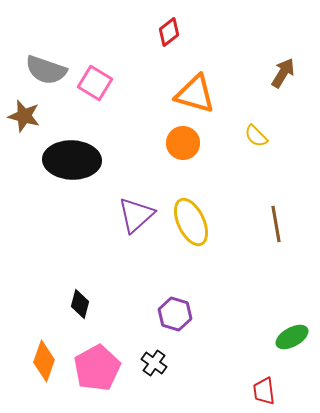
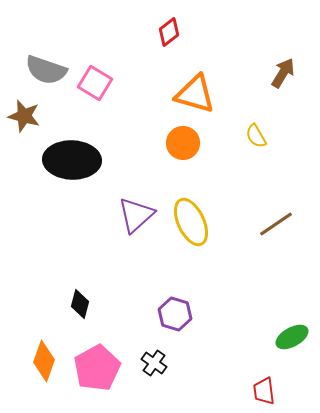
yellow semicircle: rotated 15 degrees clockwise
brown line: rotated 66 degrees clockwise
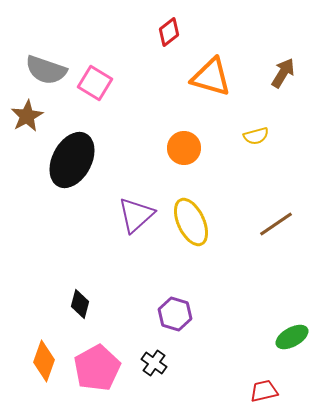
orange triangle: moved 16 px right, 17 px up
brown star: moved 3 px right; rotated 28 degrees clockwise
yellow semicircle: rotated 75 degrees counterclockwise
orange circle: moved 1 px right, 5 px down
black ellipse: rotated 64 degrees counterclockwise
red trapezoid: rotated 84 degrees clockwise
